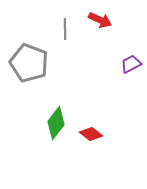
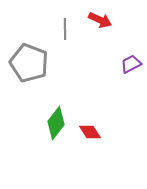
red diamond: moved 1 px left, 2 px up; rotated 20 degrees clockwise
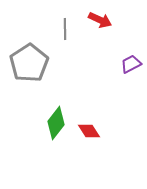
gray pentagon: rotated 18 degrees clockwise
red diamond: moved 1 px left, 1 px up
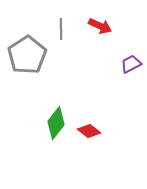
red arrow: moved 6 px down
gray line: moved 4 px left
gray pentagon: moved 2 px left, 8 px up
red diamond: rotated 20 degrees counterclockwise
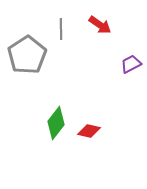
red arrow: moved 1 px up; rotated 10 degrees clockwise
red diamond: rotated 25 degrees counterclockwise
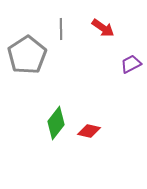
red arrow: moved 3 px right, 3 px down
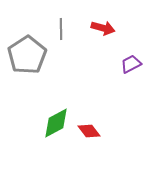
red arrow: rotated 20 degrees counterclockwise
green diamond: rotated 24 degrees clockwise
red diamond: rotated 40 degrees clockwise
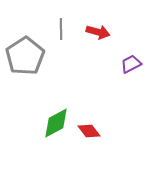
red arrow: moved 5 px left, 4 px down
gray pentagon: moved 2 px left, 1 px down
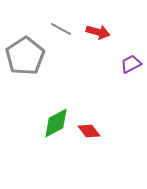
gray line: rotated 60 degrees counterclockwise
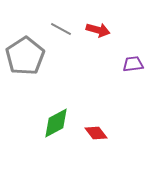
red arrow: moved 2 px up
purple trapezoid: moved 2 px right; rotated 20 degrees clockwise
red diamond: moved 7 px right, 2 px down
